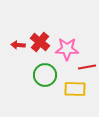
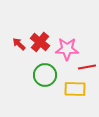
red arrow: moved 1 px right, 1 px up; rotated 40 degrees clockwise
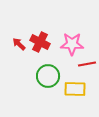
red cross: rotated 12 degrees counterclockwise
pink star: moved 5 px right, 5 px up
red line: moved 3 px up
green circle: moved 3 px right, 1 px down
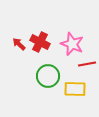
pink star: rotated 20 degrees clockwise
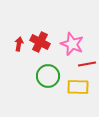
red arrow: rotated 56 degrees clockwise
yellow rectangle: moved 3 px right, 2 px up
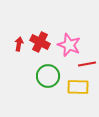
pink star: moved 3 px left, 1 px down
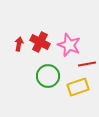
yellow rectangle: rotated 20 degrees counterclockwise
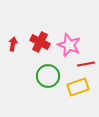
red arrow: moved 6 px left
red line: moved 1 px left
